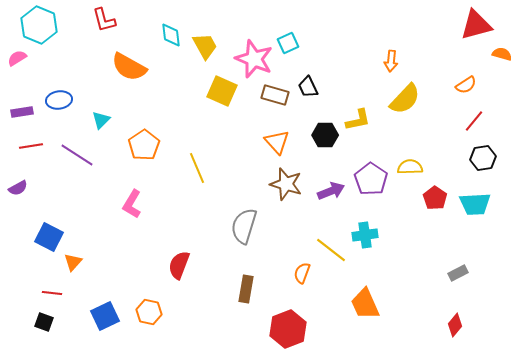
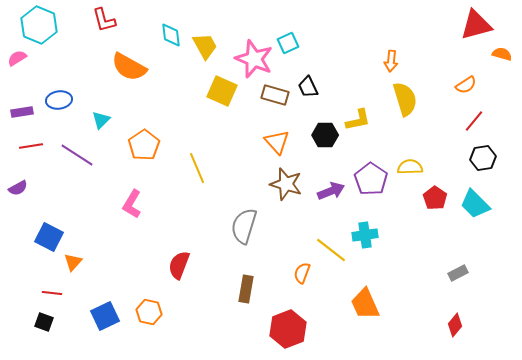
yellow semicircle at (405, 99): rotated 60 degrees counterclockwise
cyan trapezoid at (475, 204): rotated 48 degrees clockwise
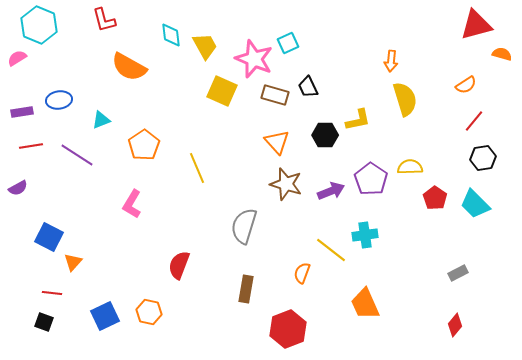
cyan triangle at (101, 120): rotated 24 degrees clockwise
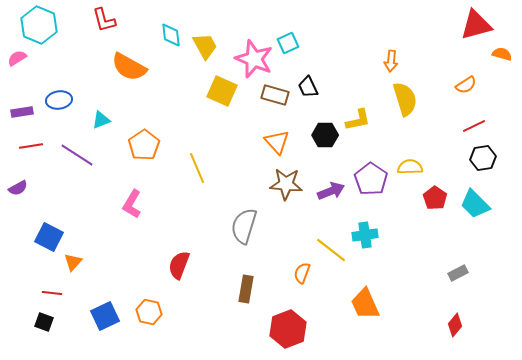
red line at (474, 121): moved 5 px down; rotated 25 degrees clockwise
brown star at (286, 184): rotated 12 degrees counterclockwise
